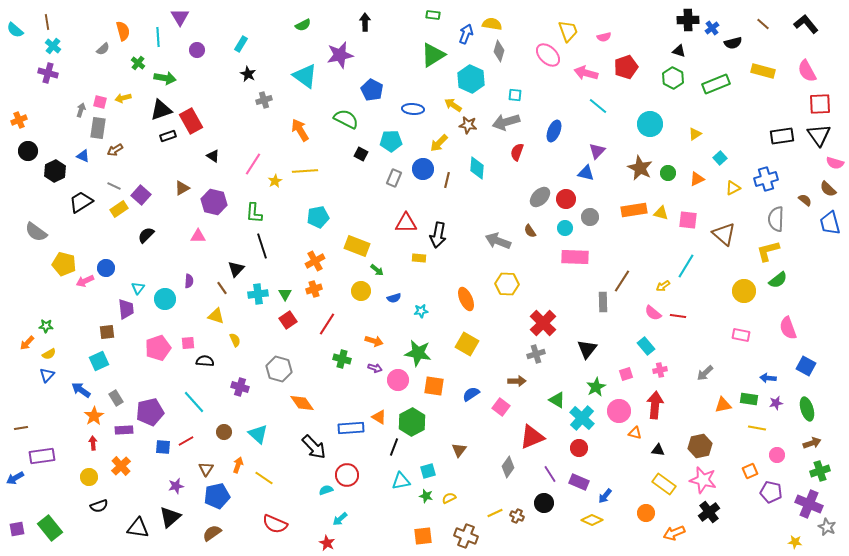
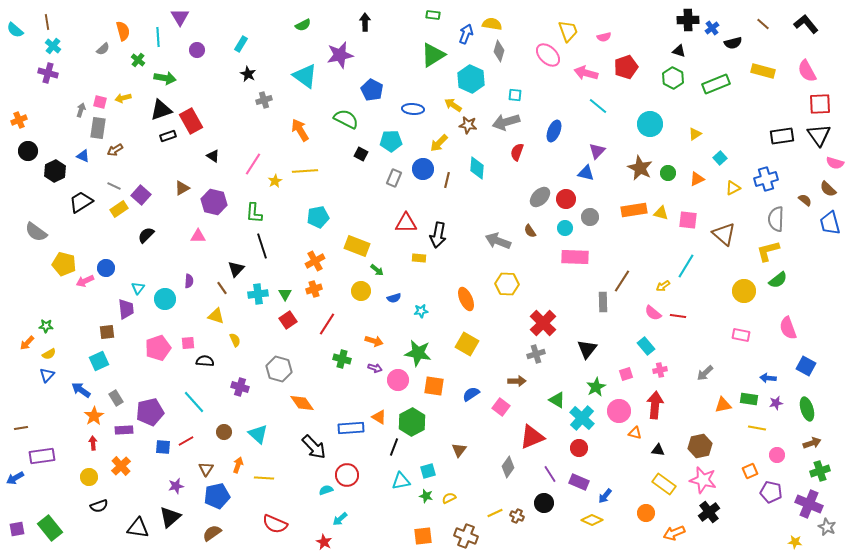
green cross at (138, 63): moved 3 px up
yellow line at (264, 478): rotated 30 degrees counterclockwise
red star at (327, 543): moved 3 px left, 1 px up
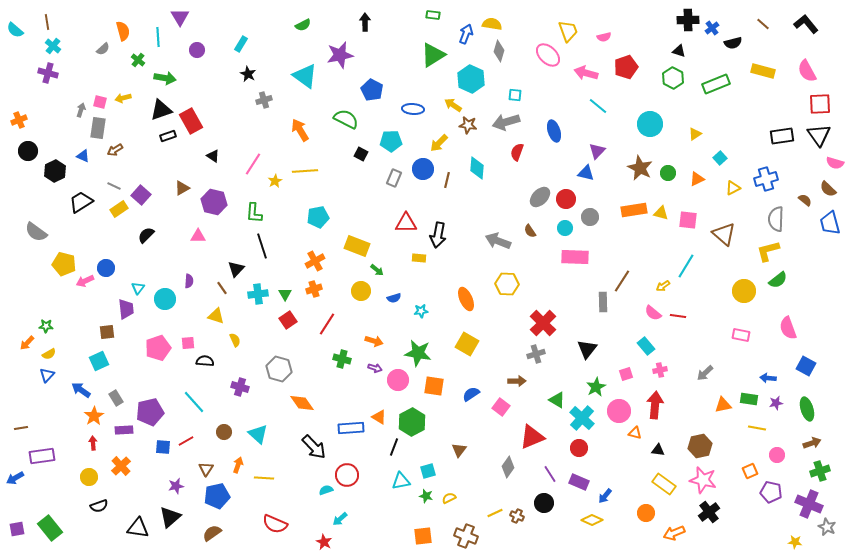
blue ellipse at (554, 131): rotated 40 degrees counterclockwise
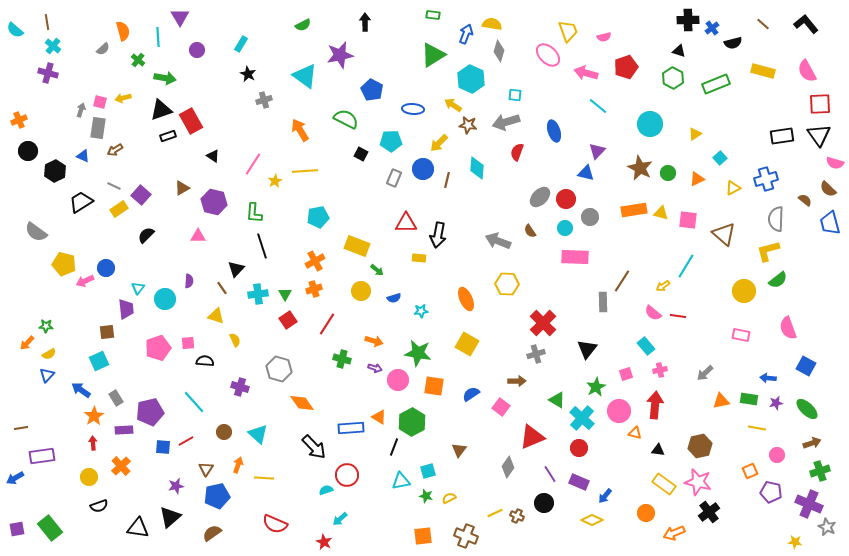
orange triangle at (723, 405): moved 2 px left, 4 px up
green ellipse at (807, 409): rotated 30 degrees counterclockwise
pink star at (703, 480): moved 5 px left, 2 px down
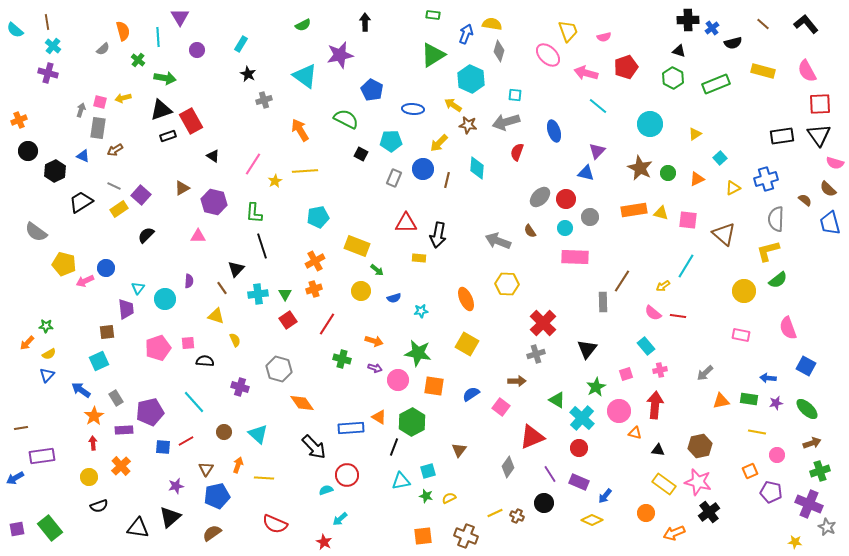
yellow line at (757, 428): moved 4 px down
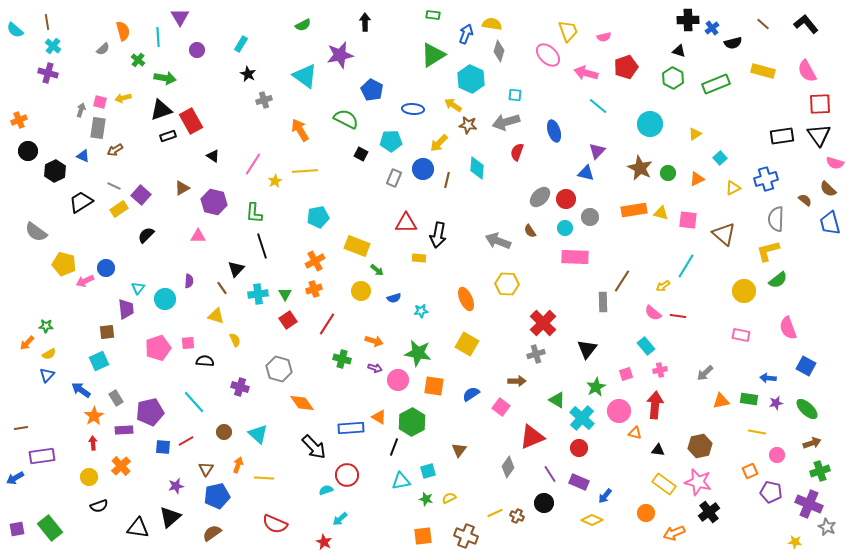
green star at (426, 496): moved 3 px down
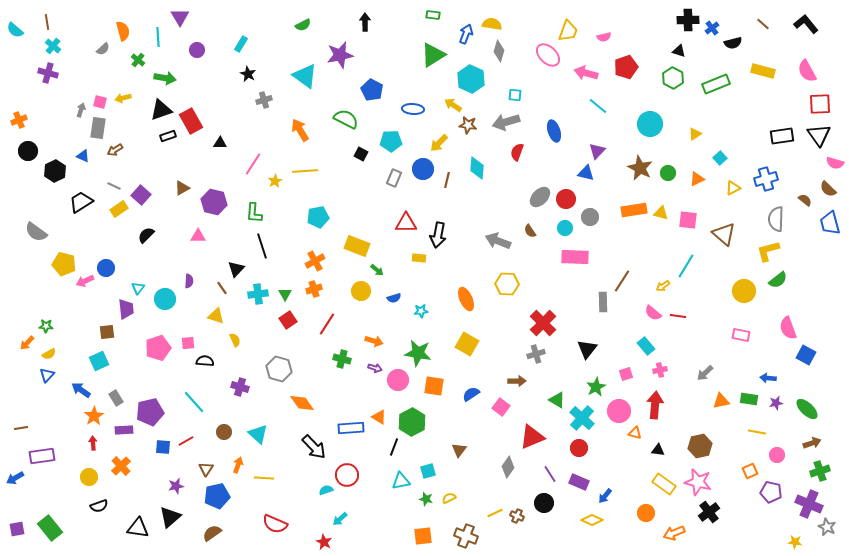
yellow trapezoid at (568, 31): rotated 40 degrees clockwise
black triangle at (213, 156): moved 7 px right, 13 px up; rotated 32 degrees counterclockwise
blue square at (806, 366): moved 11 px up
